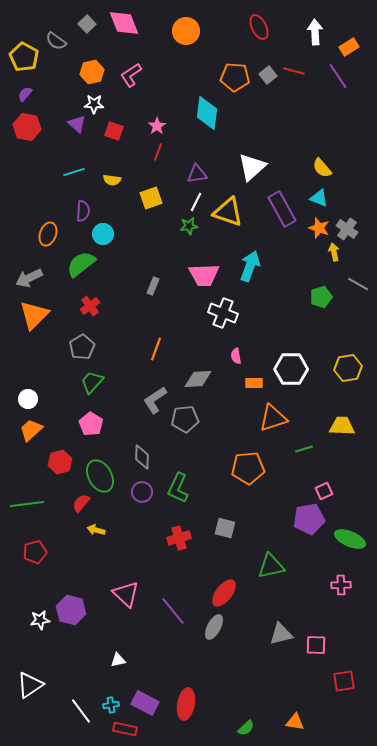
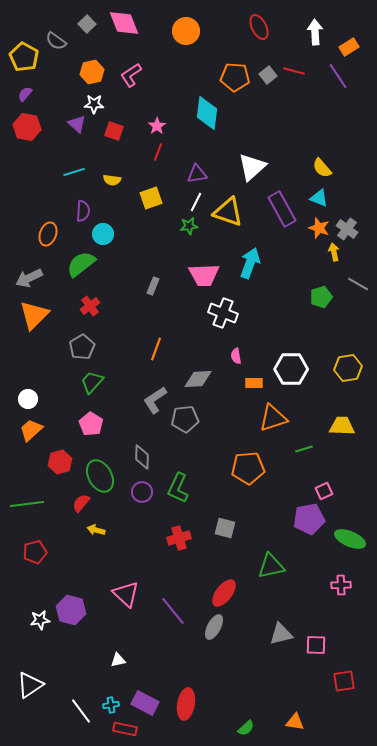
cyan arrow at (250, 266): moved 3 px up
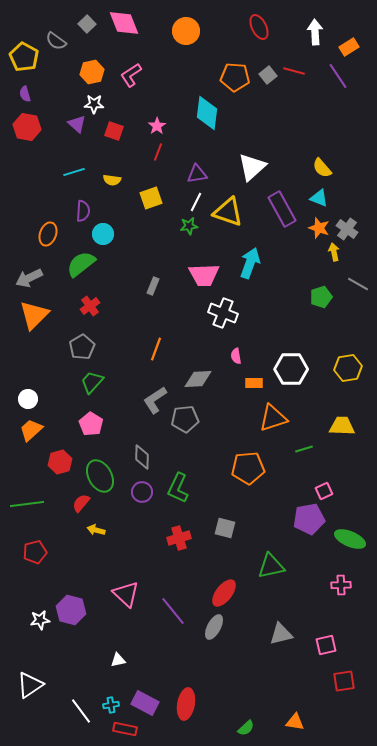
purple semicircle at (25, 94): rotated 56 degrees counterclockwise
pink square at (316, 645): moved 10 px right; rotated 15 degrees counterclockwise
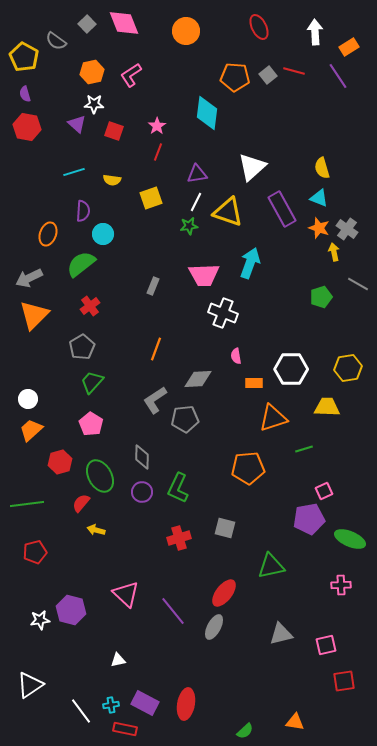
yellow semicircle at (322, 168): rotated 25 degrees clockwise
yellow trapezoid at (342, 426): moved 15 px left, 19 px up
green semicircle at (246, 728): moved 1 px left, 3 px down
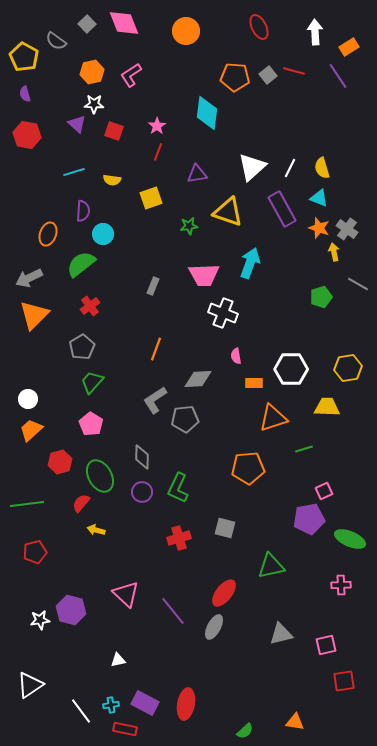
red hexagon at (27, 127): moved 8 px down
white line at (196, 202): moved 94 px right, 34 px up
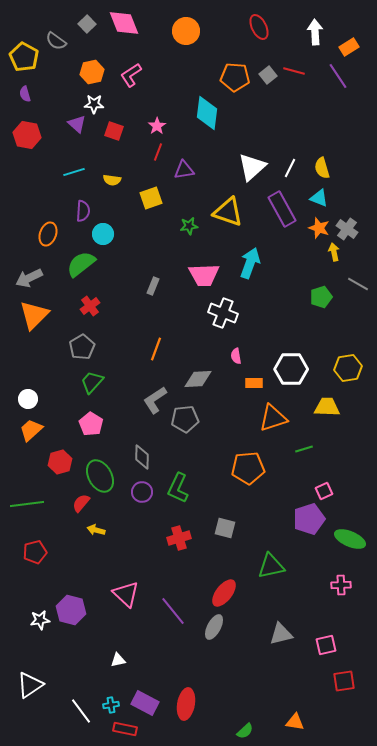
purple triangle at (197, 174): moved 13 px left, 4 px up
purple pentagon at (309, 519): rotated 8 degrees counterclockwise
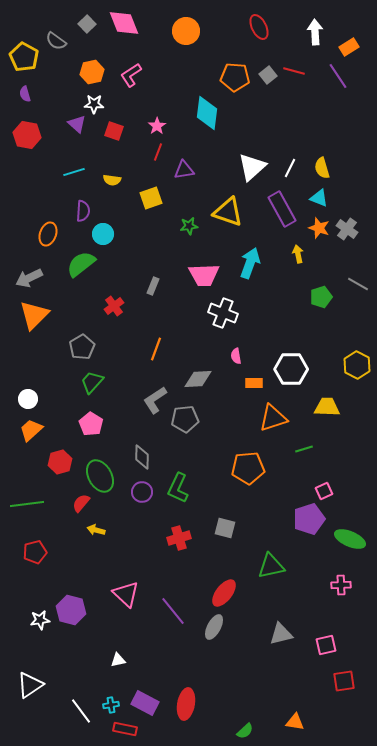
yellow arrow at (334, 252): moved 36 px left, 2 px down
red cross at (90, 306): moved 24 px right
yellow hexagon at (348, 368): moved 9 px right, 3 px up; rotated 24 degrees counterclockwise
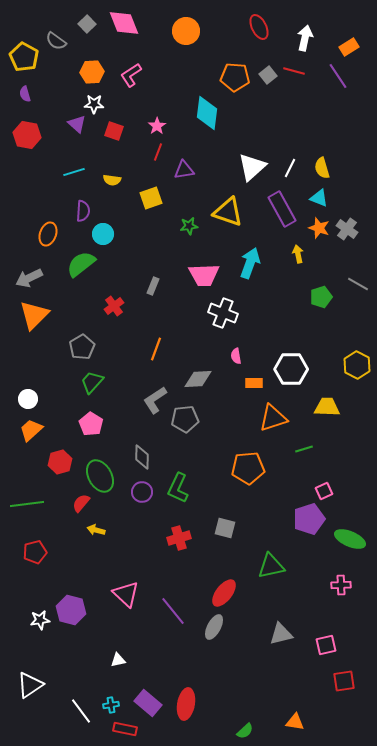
white arrow at (315, 32): moved 10 px left, 6 px down; rotated 15 degrees clockwise
orange hexagon at (92, 72): rotated 10 degrees clockwise
purple rectangle at (145, 703): moved 3 px right; rotated 12 degrees clockwise
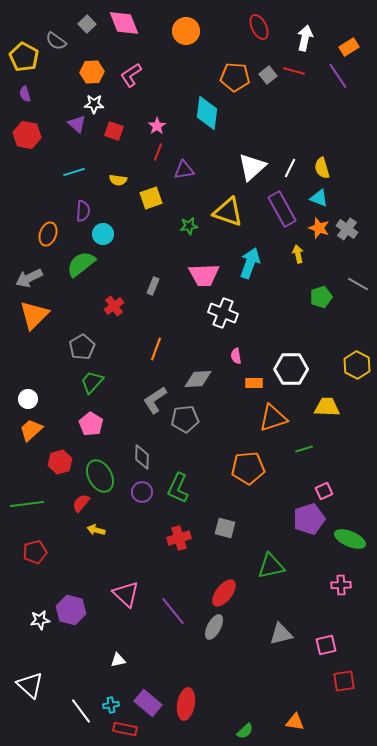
yellow semicircle at (112, 180): moved 6 px right
white triangle at (30, 685): rotated 44 degrees counterclockwise
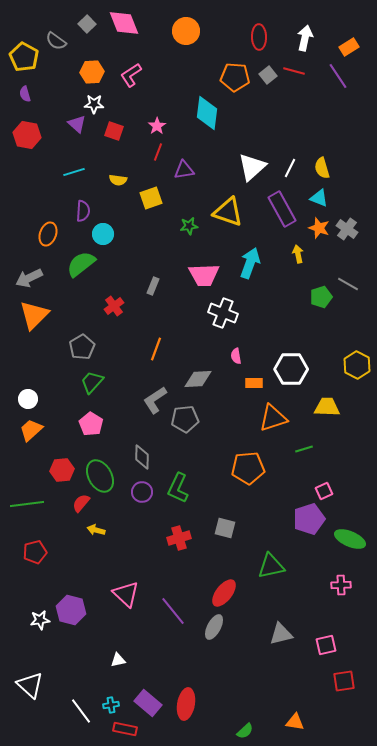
red ellipse at (259, 27): moved 10 px down; rotated 25 degrees clockwise
gray line at (358, 284): moved 10 px left
red hexagon at (60, 462): moved 2 px right, 8 px down; rotated 10 degrees clockwise
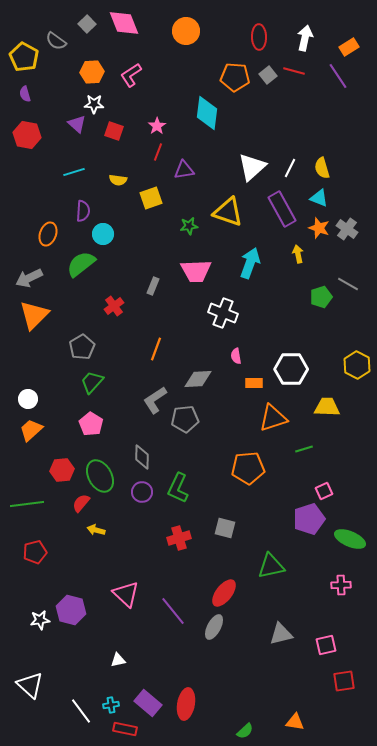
pink trapezoid at (204, 275): moved 8 px left, 4 px up
